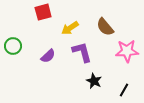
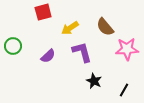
pink star: moved 2 px up
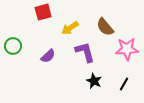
purple L-shape: moved 3 px right
black line: moved 6 px up
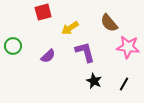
brown semicircle: moved 4 px right, 4 px up
pink star: moved 1 px right, 2 px up; rotated 10 degrees clockwise
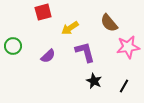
pink star: rotated 15 degrees counterclockwise
black line: moved 2 px down
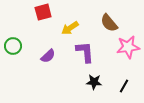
purple L-shape: rotated 10 degrees clockwise
black star: moved 1 px down; rotated 21 degrees counterclockwise
